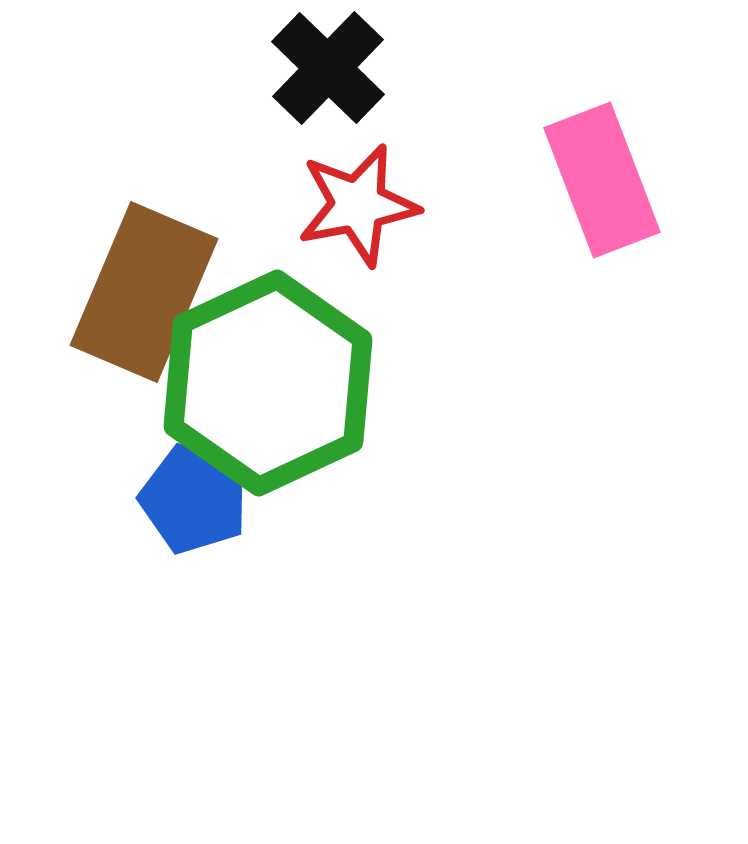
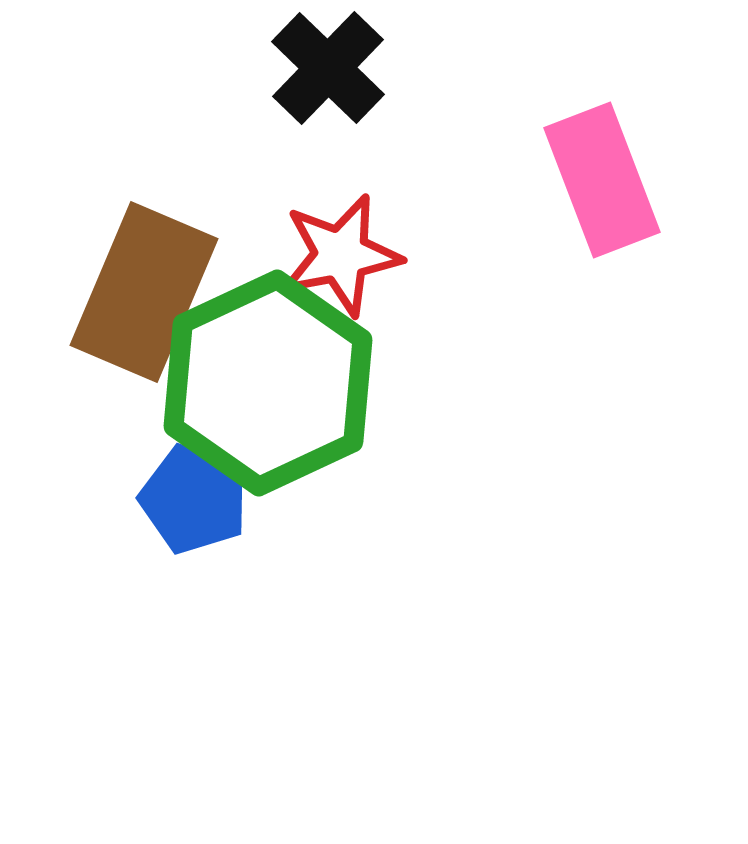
red star: moved 17 px left, 50 px down
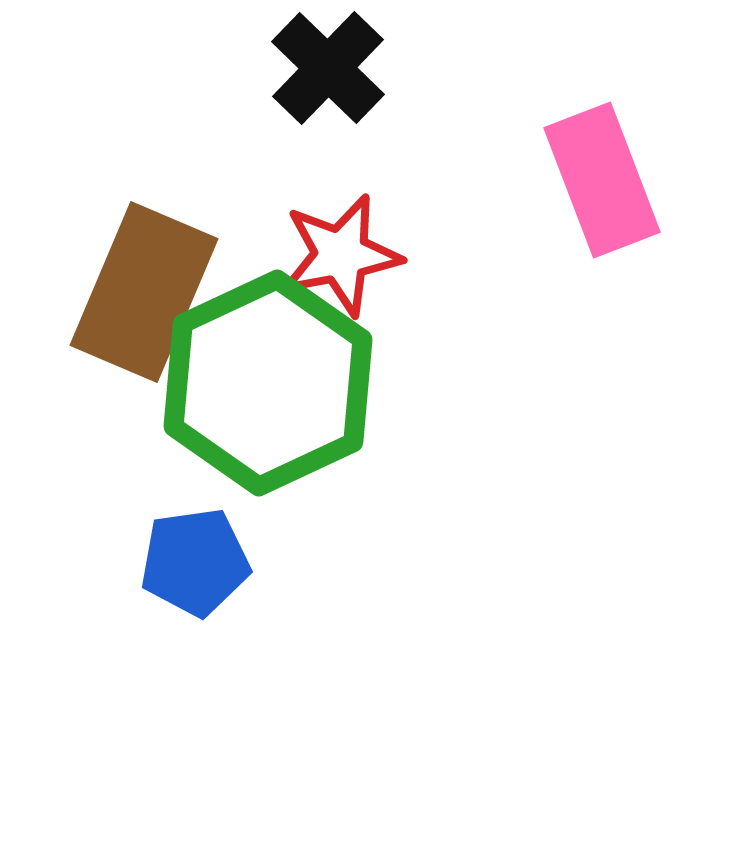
blue pentagon: moved 1 px right, 63 px down; rotated 27 degrees counterclockwise
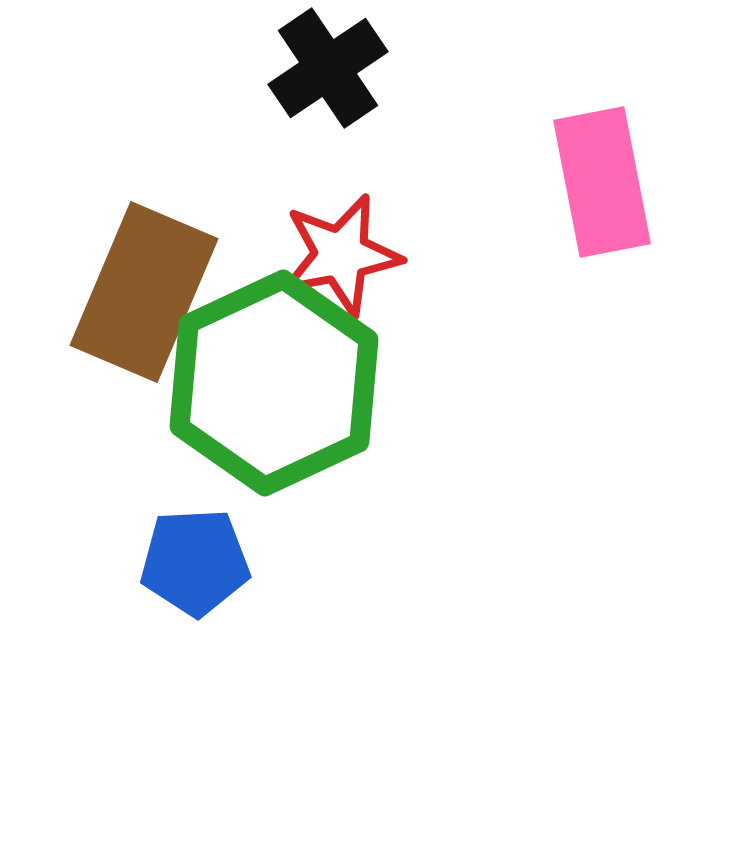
black cross: rotated 12 degrees clockwise
pink rectangle: moved 2 px down; rotated 10 degrees clockwise
green hexagon: moved 6 px right
blue pentagon: rotated 5 degrees clockwise
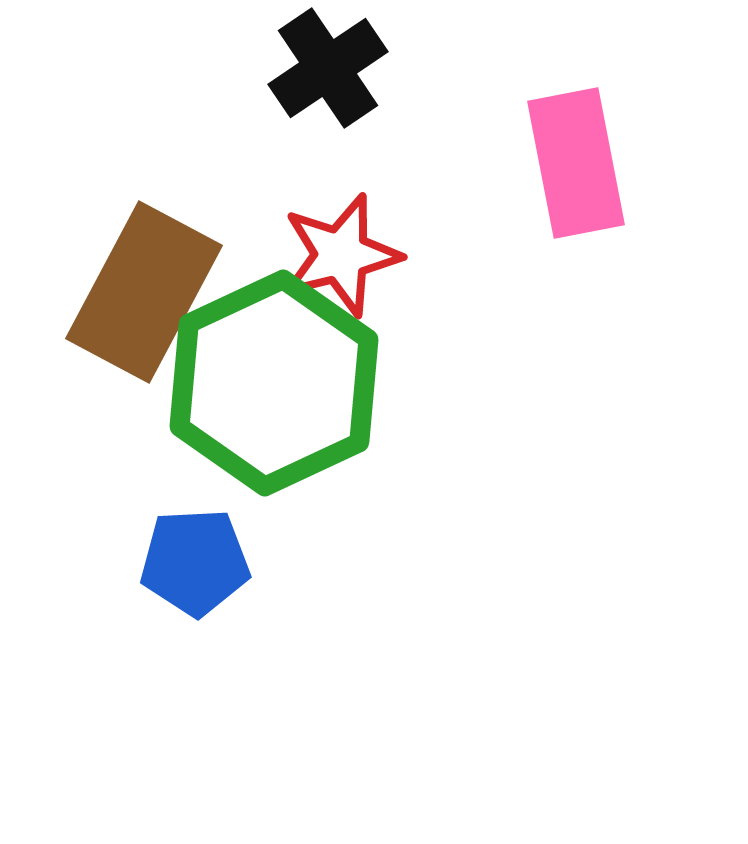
pink rectangle: moved 26 px left, 19 px up
red star: rotated 3 degrees counterclockwise
brown rectangle: rotated 5 degrees clockwise
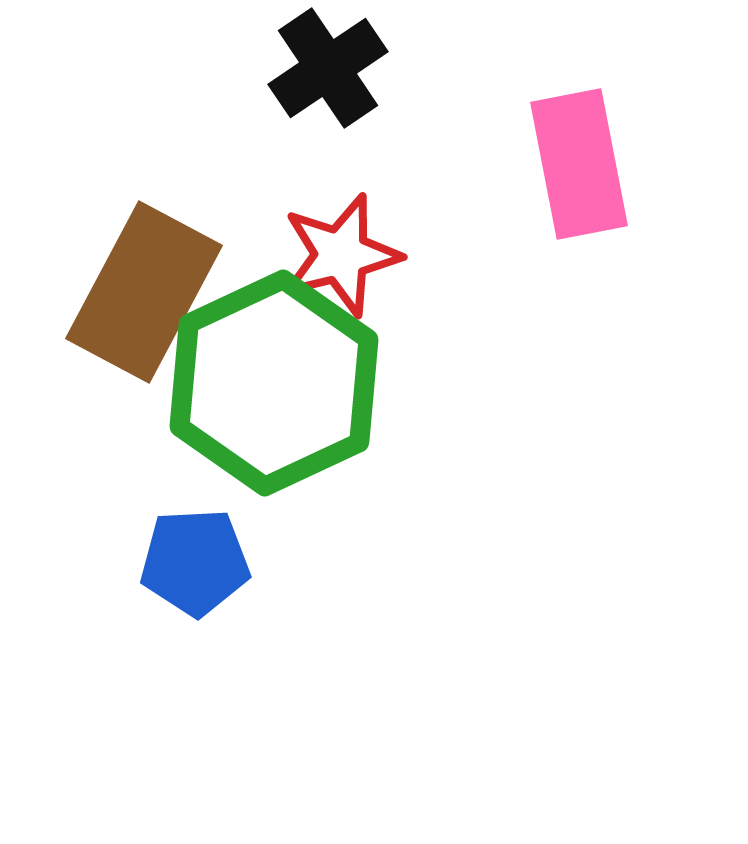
pink rectangle: moved 3 px right, 1 px down
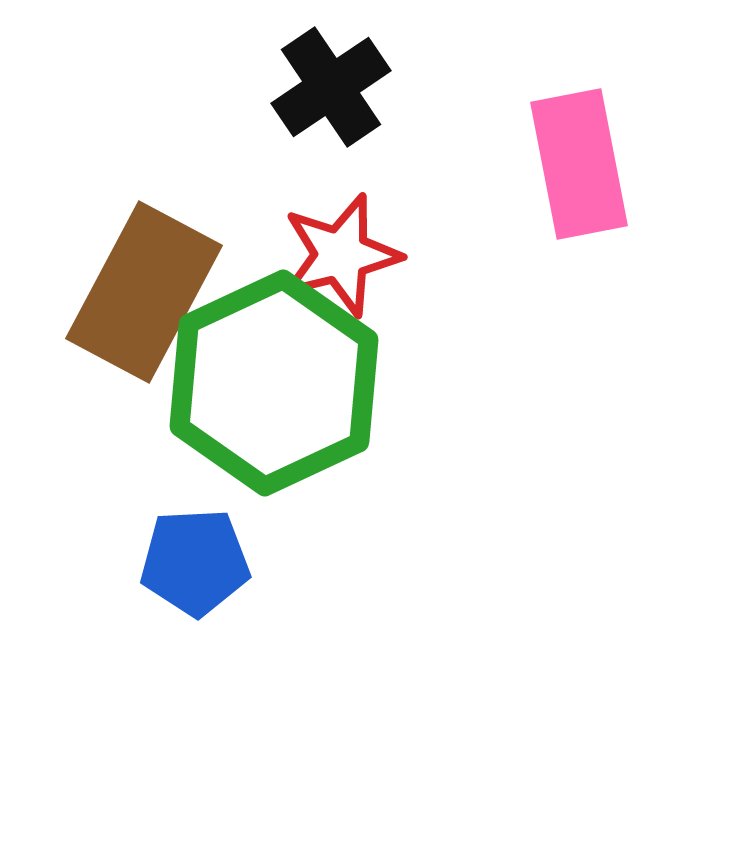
black cross: moved 3 px right, 19 px down
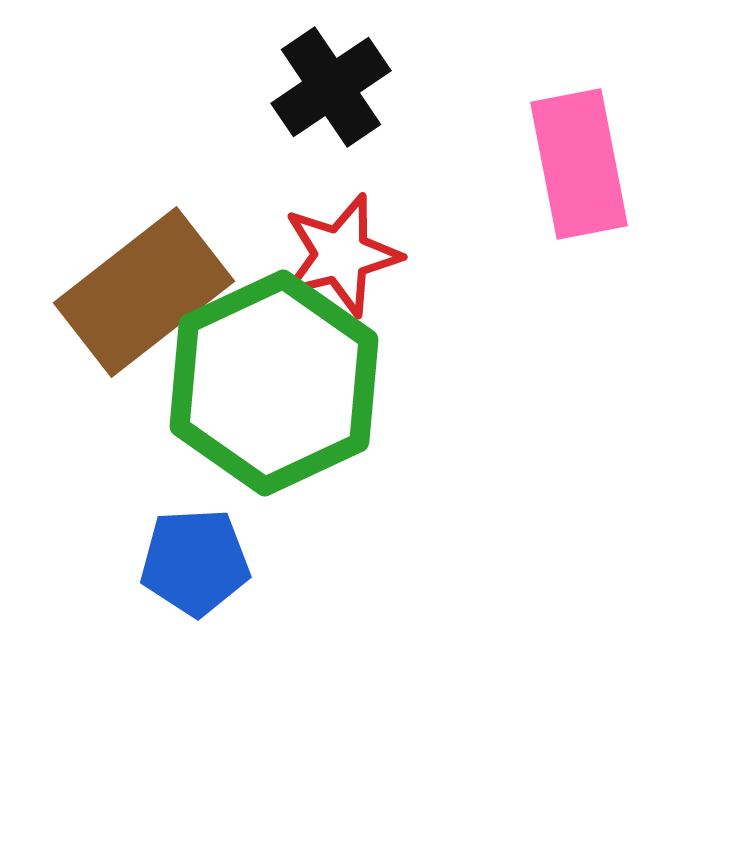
brown rectangle: rotated 24 degrees clockwise
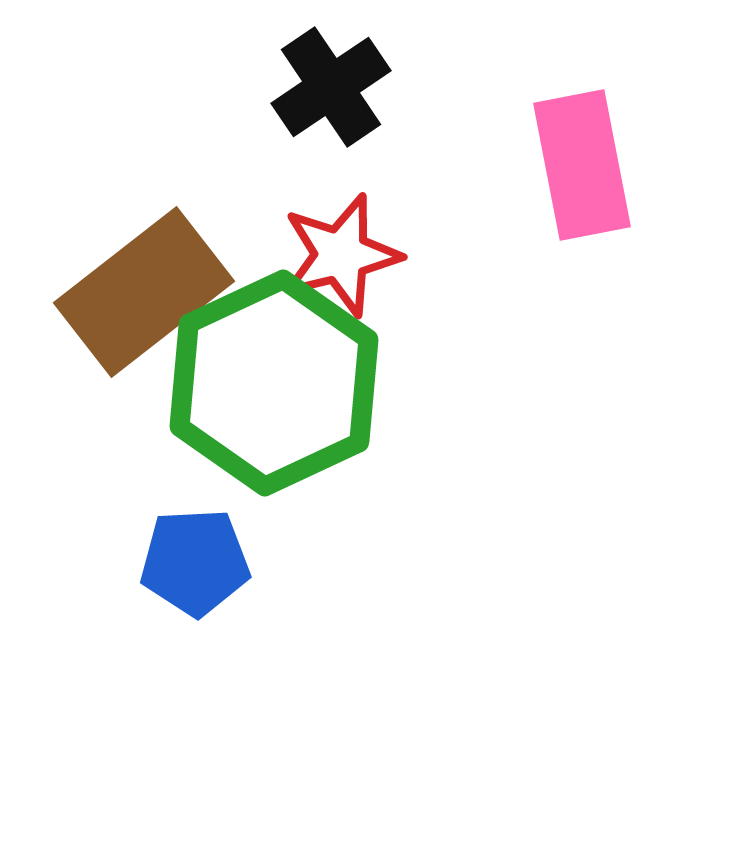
pink rectangle: moved 3 px right, 1 px down
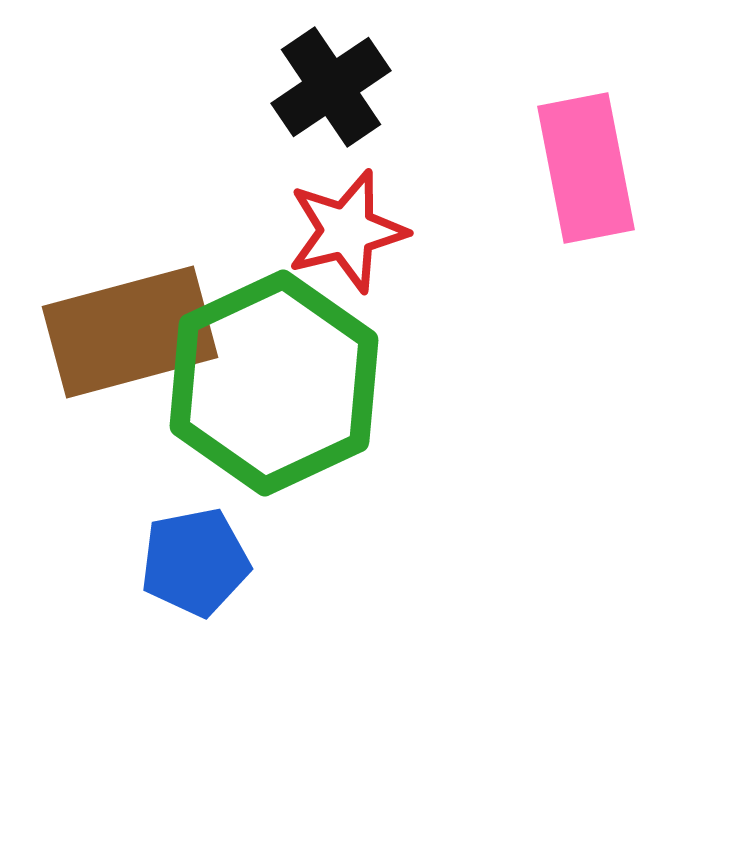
pink rectangle: moved 4 px right, 3 px down
red star: moved 6 px right, 24 px up
brown rectangle: moved 14 px left, 40 px down; rotated 23 degrees clockwise
blue pentagon: rotated 8 degrees counterclockwise
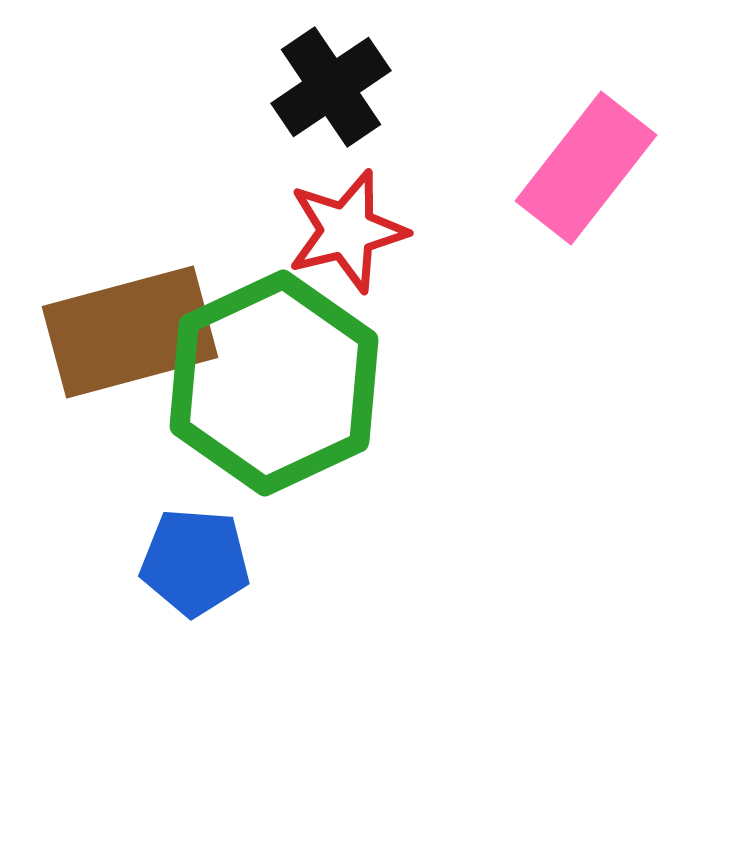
pink rectangle: rotated 49 degrees clockwise
blue pentagon: rotated 15 degrees clockwise
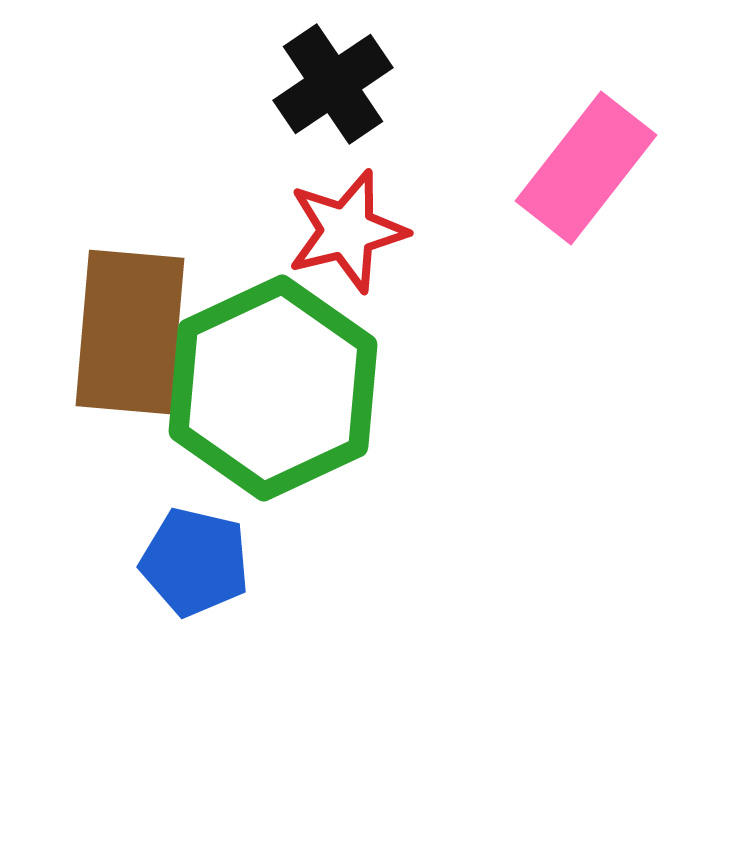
black cross: moved 2 px right, 3 px up
brown rectangle: rotated 70 degrees counterclockwise
green hexagon: moved 1 px left, 5 px down
blue pentagon: rotated 9 degrees clockwise
